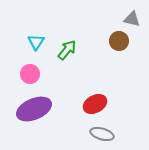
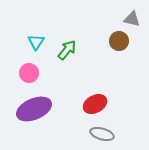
pink circle: moved 1 px left, 1 px up
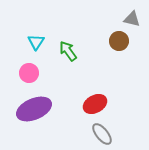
green arrow: moved 1 px right, 1 px down; rotated 75 degrees counterclockwise
gray ellipse: rotated 35 degrees clockwise
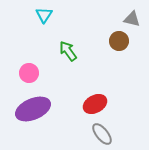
cyan triangle: moved 8 px right, 27 px up
purple ellipse: moved 1 px left
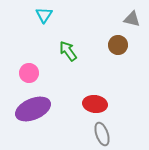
brown circle: moved 1 px left, 4 px down
red ellipse: rotated 35 degrees clockwise
gray ellipse: rotated 20 degrees clockwise
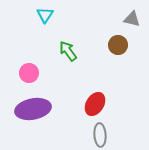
cyan triangle: moved 1 px right
red ellipse: rotated 65 degrees counterclockwise
purple ellipse: rotated 12 degrees clockwise
gray ellipse: moved 2 px left, 1 px down; rotated 15 degrees clockwise
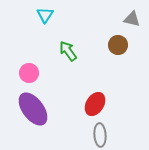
purple ellipse: rotated 64 degrees clockwise
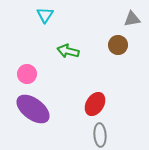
gray triangle: rotated 24 degrees counterclockwise
green arrow: rotated 40 degrees counterclockwise
pink circle: moved 2 px left, 1 px down
purple ellipse: rotated 16 degrees counterclockwise
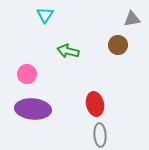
red ellipse: rotated 45 degrees counterclockwise
purple ellipse: rotated 32 degrees counterclockwise
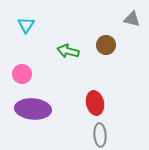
cyan triangle: moved 19 px left, 10 px down
gray triangle: rotated 24 degrees clockwise
brown circle: moved 12 px left
pink circle: moved 5 px left
red ellipse: moved 1 px up
